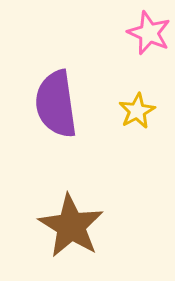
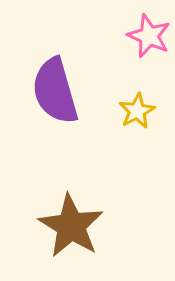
pink star: moved 3 px down
purple semicircle: moved 1 px left, 13 px up; rotated 8 degrees counterclockwise
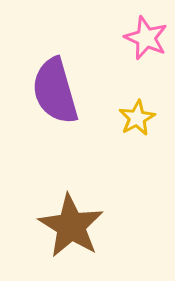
pink star: moved 3 px left, 2 px down
yellow star: moved 7 px down
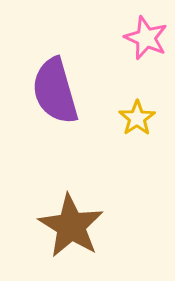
yellow star: rotated 6 degrees counterclockwise
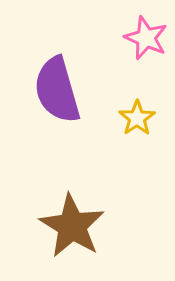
purple semicircle: moved 2 px right, 1 px up
brown star: moved 1 px right
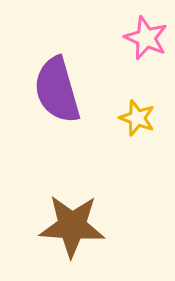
yellow star: rotated 18 degrees counterclockwise
brown star: rotated 28 degrees counterclockwise
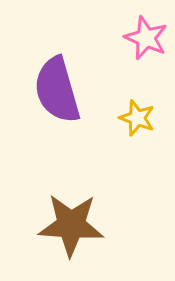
brown star: moved 1 px left, 1 px up
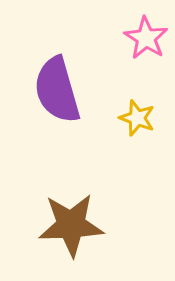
pink star: rotated 9 degrees clockwise
brown star: rotated 6 degrees counterclockwise
